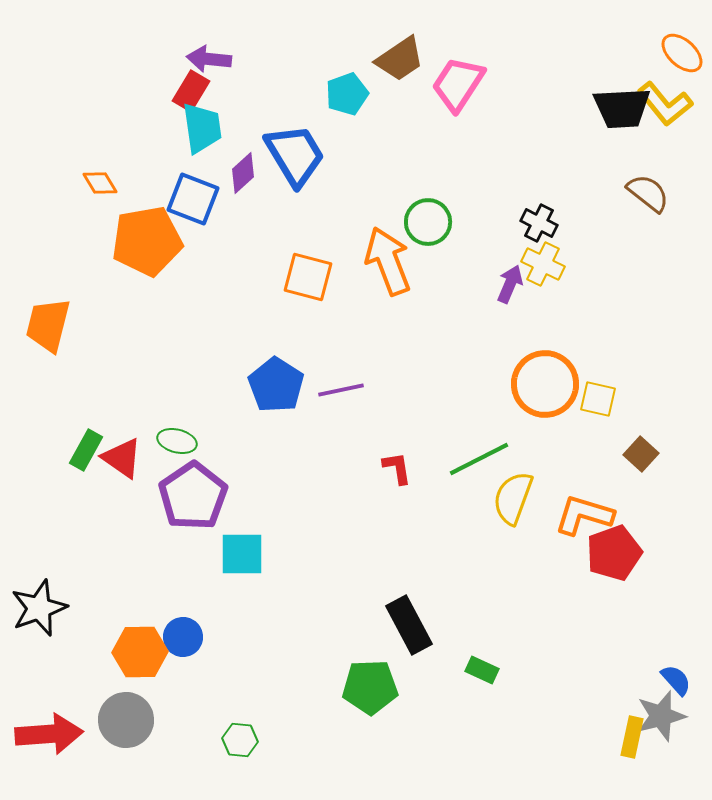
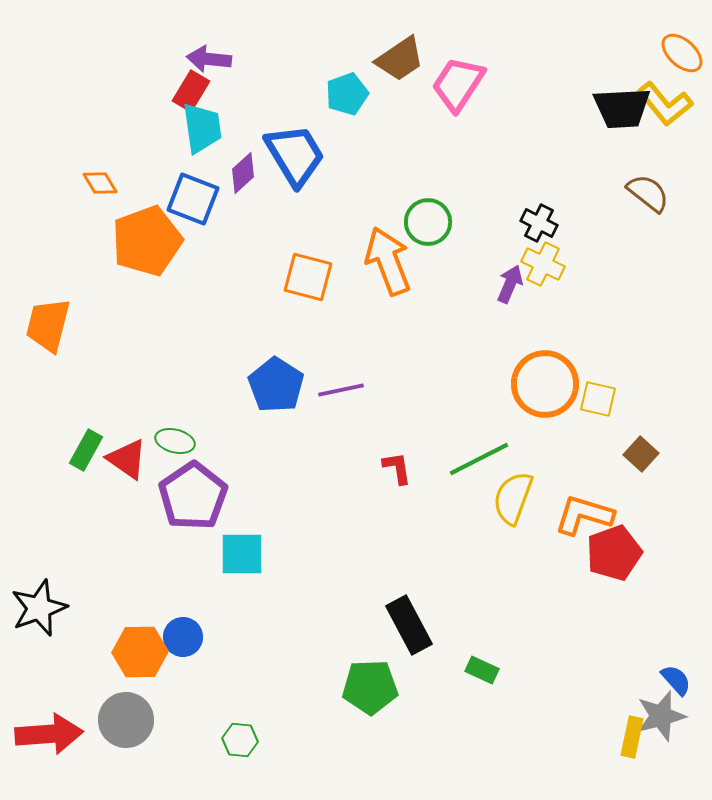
orange pentagon at (147, 241): rotated 10 degrees counterclockwise
green ellipse at (177, 441): moved 2 px left
red triangle at (122, 458): moved 5 px right, 1 px down
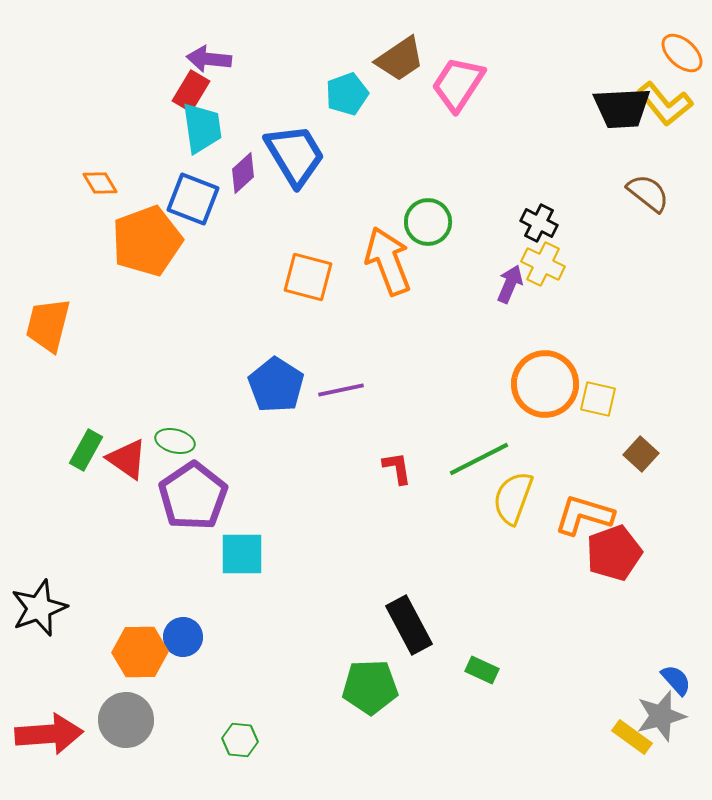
yellow rectangle at (632, 737): rotated 66 degrees counterclockwise
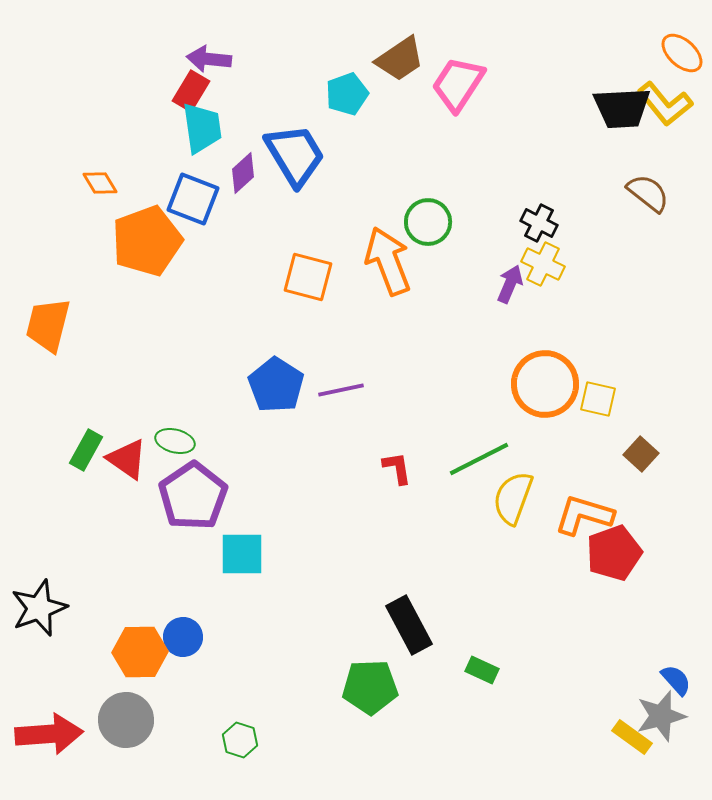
green hexagon at (240, 740): rotated 12 degrees clockwise
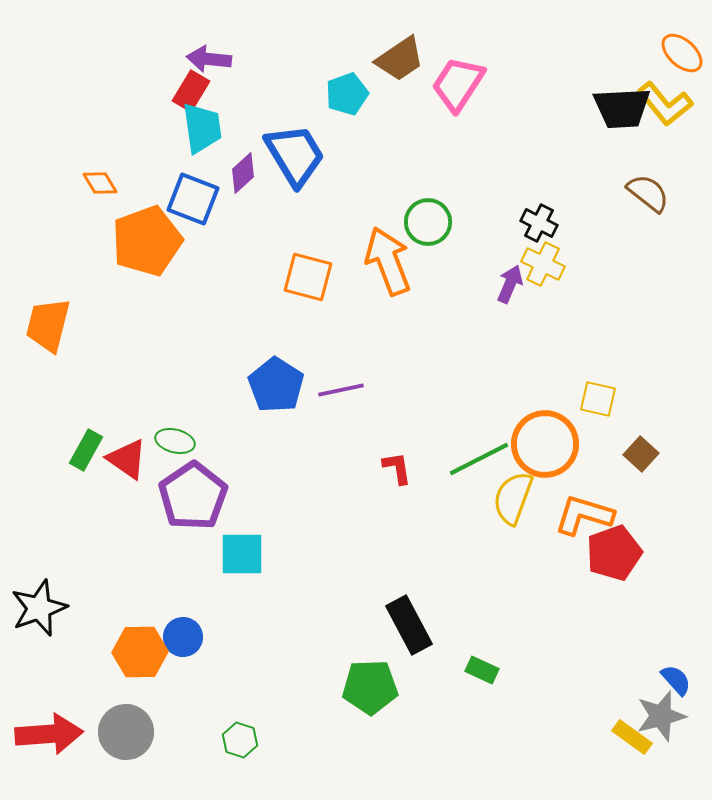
orange circle at (545, 384): moved 60 px down
gray circle at (126, 720): moved 12 px down
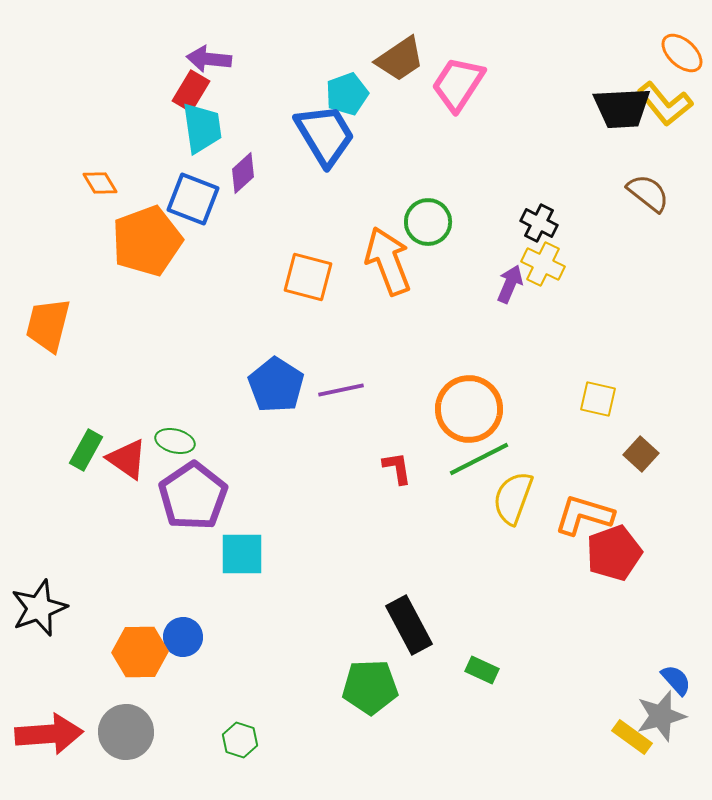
blue trapezoid at (295, 155): moved 30 px right, 20 px up
orange circle at (545, 444): moved 76 px left, 35 px up
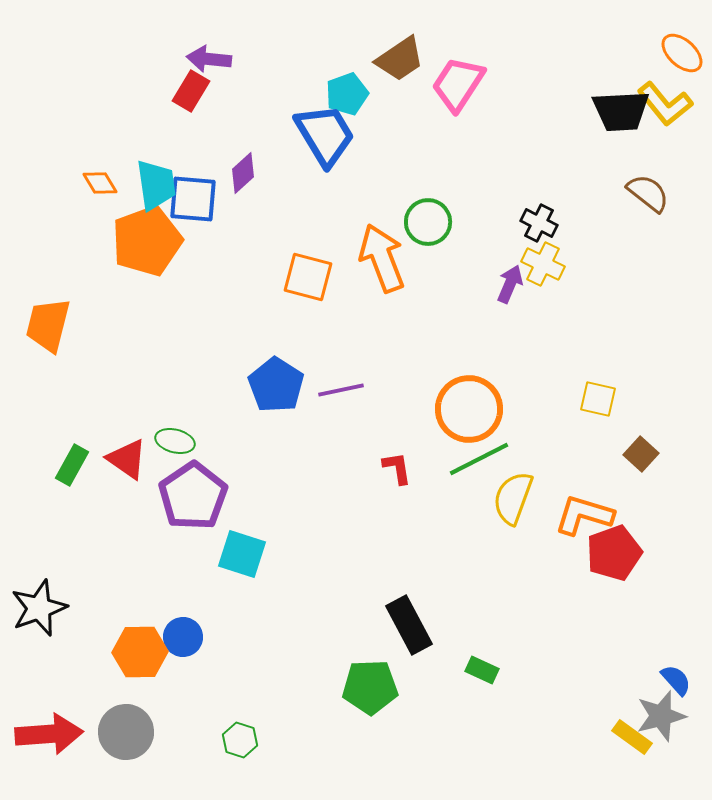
black trapezoid at (622, 108): moved 1 px left, 3 px down
cyan trapezoid at (202, 128): moved 46 px left, 57 px down
blue square at (193, 199): rotated 16 degrees counterclockwise
orange arrow at (388, 261): moved 6 px left, 3 px up
green rectangle at (86, 450): moved 14 px left, 15 px down
cyan square at (242, 554): rotated 18 degrees clockwise
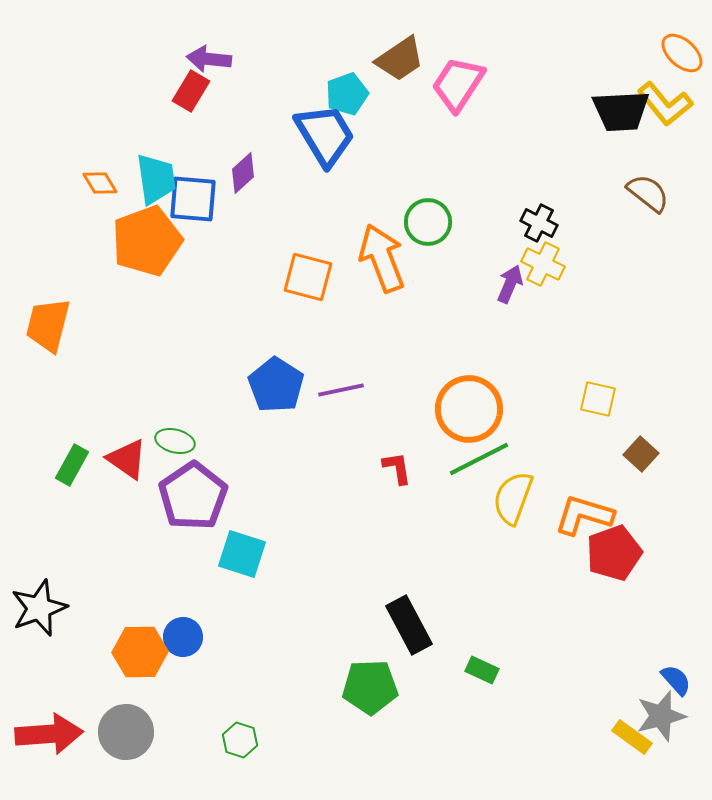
cyan trapezoid at (156, 185): moved 6 px up
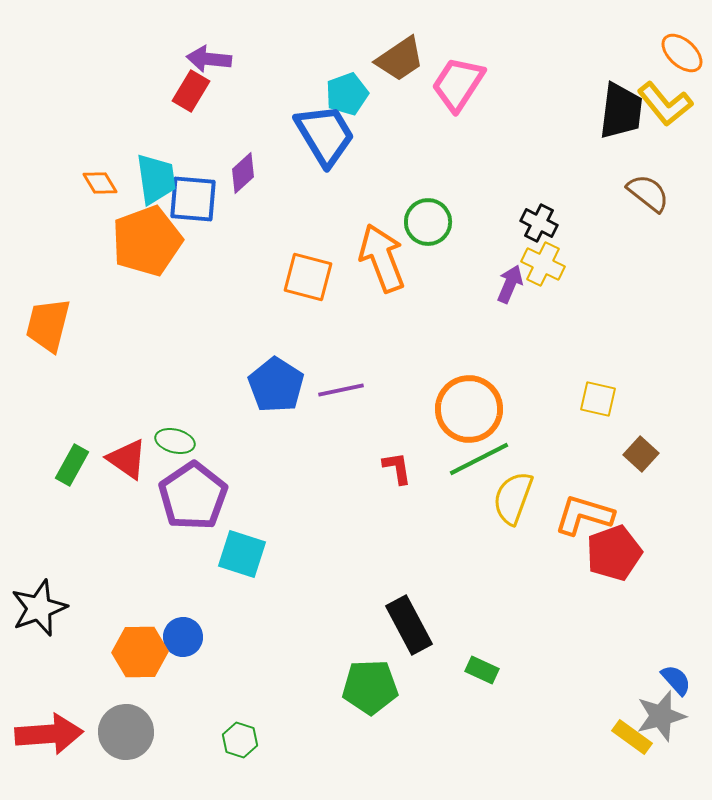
black trapezoid at (621, 111): rotated 80 degrees counterclockwise
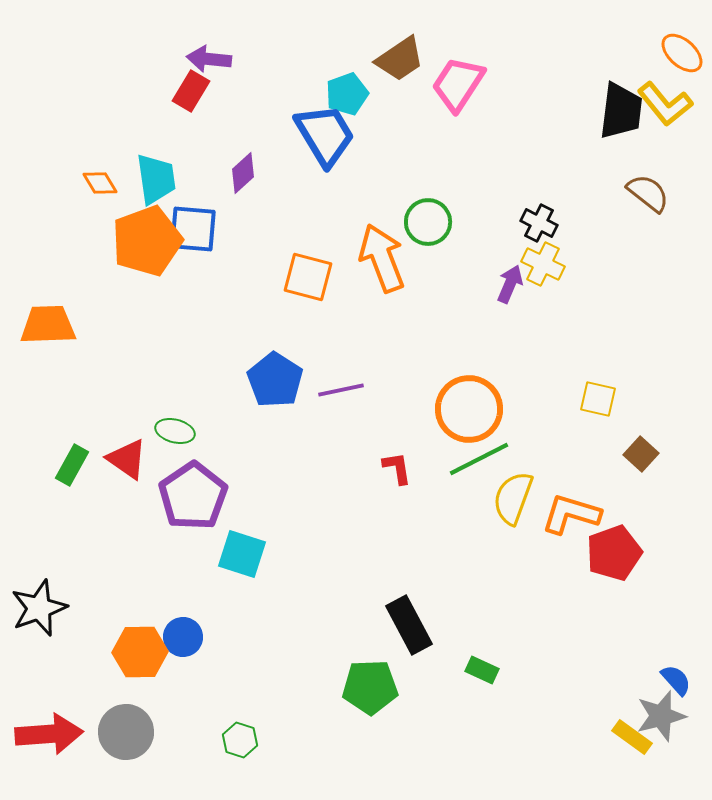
blue square at (193, 199): moved 30 px down
orange trapezoid at (48, 325): rotated 74 degrees clockwise
blue pentagon at (276, 385): moved 1 px left, 5 px up
green ellipse at (175, 441): moved 10 px up
orange L-shape at (584, 515): moved 13 px left, 1 px up
